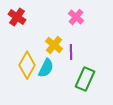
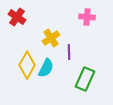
pink cross: moved 11 px right; rotated 35 degrees counterclockwise
yellow cross: moved 3 px left, 7 px up; rotated 18 degrees clockwise
purple line: moved 2 px left
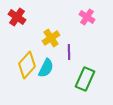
pink cross: rotated 28 degrees clockwise
yellow diamond: rotated 12 degrees clockwise
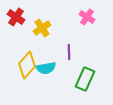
red cross: moved 1 px left
yellow cross: moved 9 px left, 10 px up
cyan semicircle: rotated 54 degrees clockwise
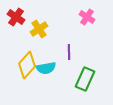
yellow cross: moved 3 px left, 1 px down
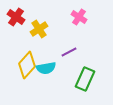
pink cross: moved 8 px left
purple line: rotated 63 degrees clockwise
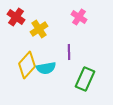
purple line: rotated 63 degrees counterclockwise
